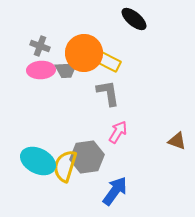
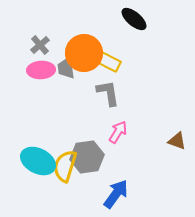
gray cross: moved 1 px up; rotated 30 degrees clockwise
gray trapezoid: moved 2 px up; rotated 85 degrees clockwise
blue arrow: moved 1 px right, 3 px down
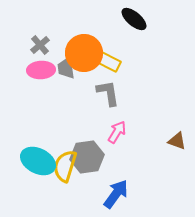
pink arrow: moved 1 px left
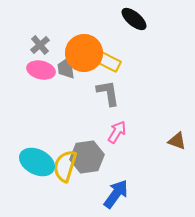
pink ellipse: rotated 16 degrees clockwise
cyan ellipse: moved 1 px left, 1 px down
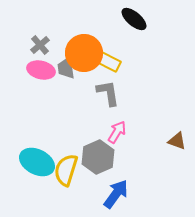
gray hexagon: moved 11 px right; rotated 16 degrees counterclockwise
yellow semicircle: moved 1 px right, 4 px down
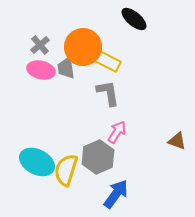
orange circle: moved 1 px left, 6 px up
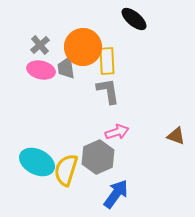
yellow rectangle: rotated 60 degrees clockwise
gray L-shape: moved 2 px up
pink arrow: rotated 40 degrees clockwise
brown triangle: moved 1 px left, 5 px up
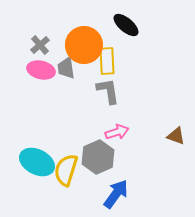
black ellipse: moved 8 px left, 6 px down
orange circle: moved 1 px right, 2 px up
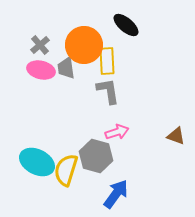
gray hexagon: moved 2 px left, 1 px up; rotated 20 degrees counterclockwise
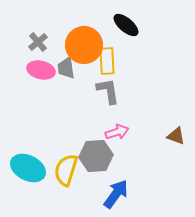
gray cross: moved 2 px left, 3 px up
gray hexagon: rotated 20 degrees counterclockwise
cyan ellipse: moved 9 px left, 6 px down
